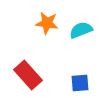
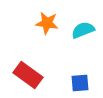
cyan semicircle: moved 2 px right
red rectangle: rotated 12 degrees counterclockwise
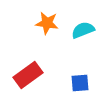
red rectangle: rotated 72 degrees counterclockwise
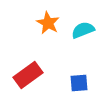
orange star: moved 1 px right; rotated 20 degrees clockwise
blue square: moved 1 px left
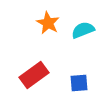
red rectangle: moved 6 px right
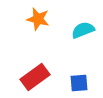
orange star: moved 10 px left, 4 px up; rotated 15 degrees counterclockwise
red rectangle: moved 1 px right, 2 px down
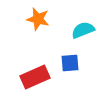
red rectangle: rotated 12 degrees clockwise
blue square: moved 9 px left, 20 px up
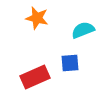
orange star: moved 1 px left, 1 px up
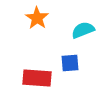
orange star: rotated 20 degrees clockwise
red rectangle: moved 2 px right, 1 px down; rotated 28 degrees clockwise
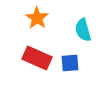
cyan semicircle: rotated 85 degrees counterclockwise
red rectangle: moved 20 px up; rotated 20 degrees clockwise
